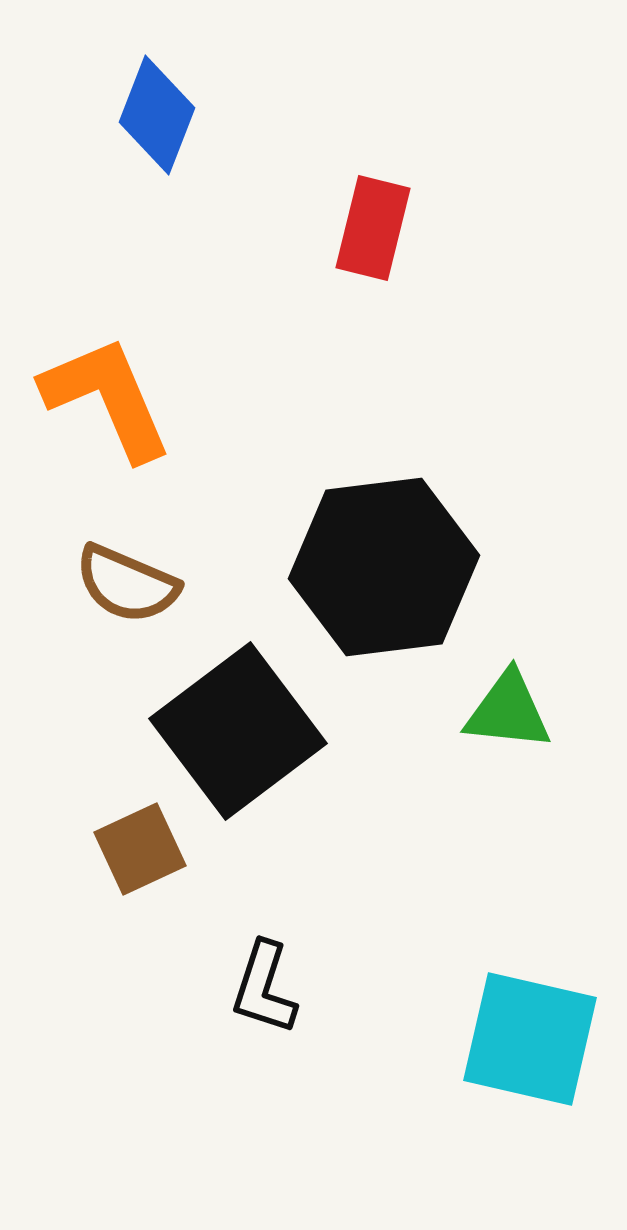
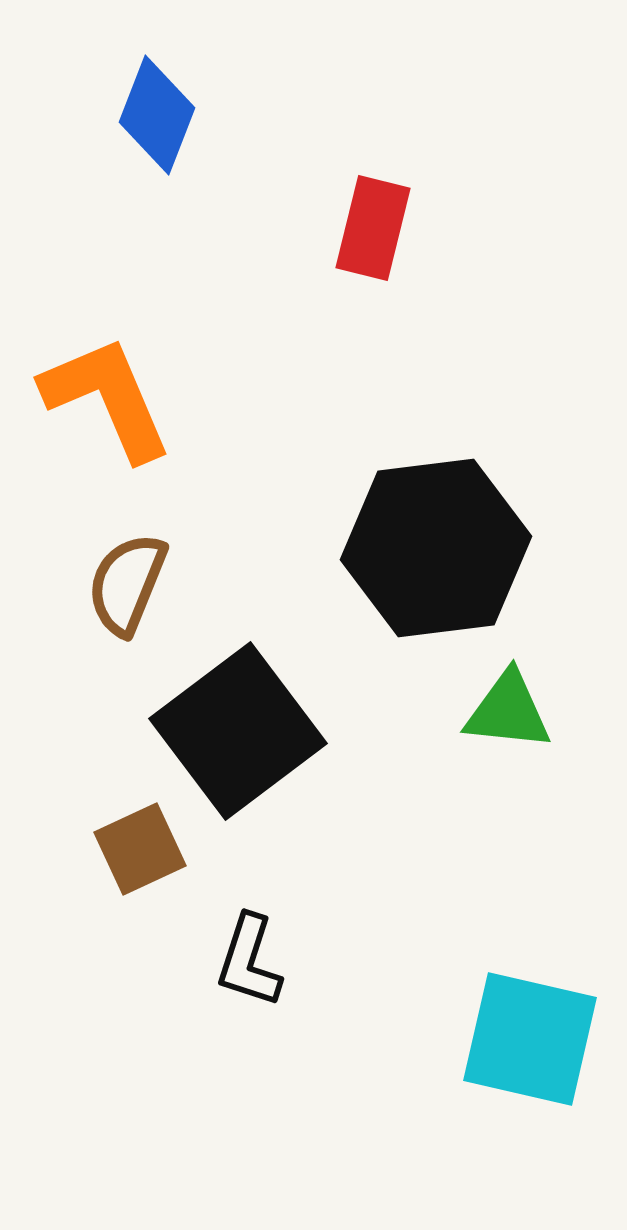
black hexagon: moved 52 px right, 19 px up
brown semicircle: rotated 89 degrees clockwise
black L-shape: moved 15 px left, 27 px up
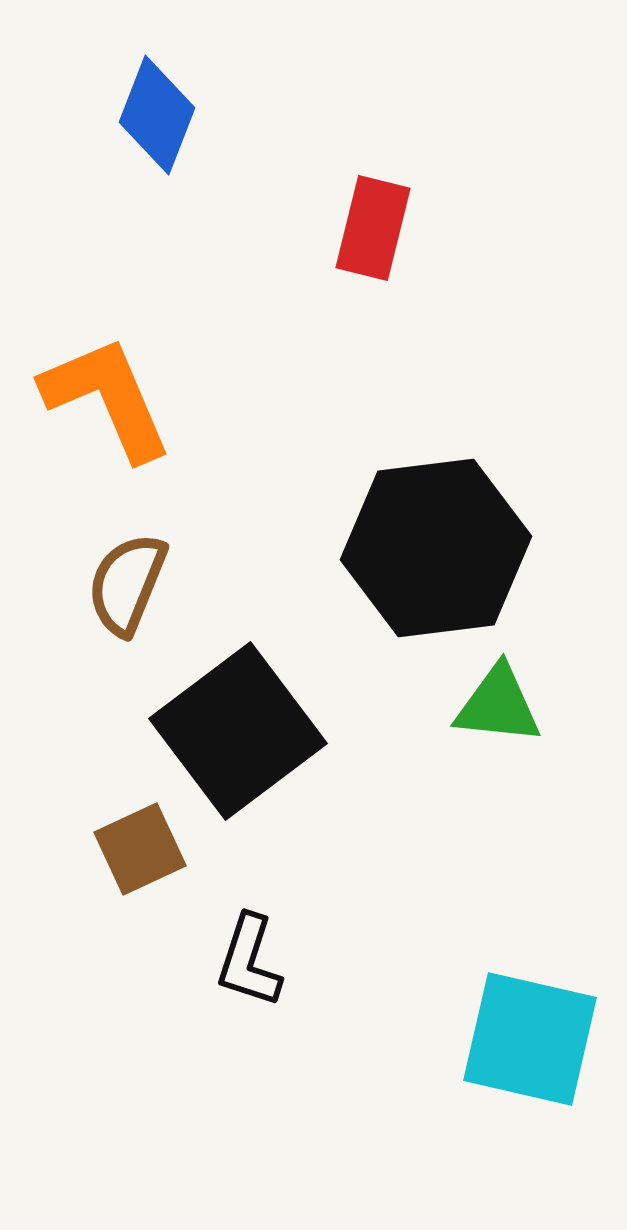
green triangle: moved 10 px left, 6 px up
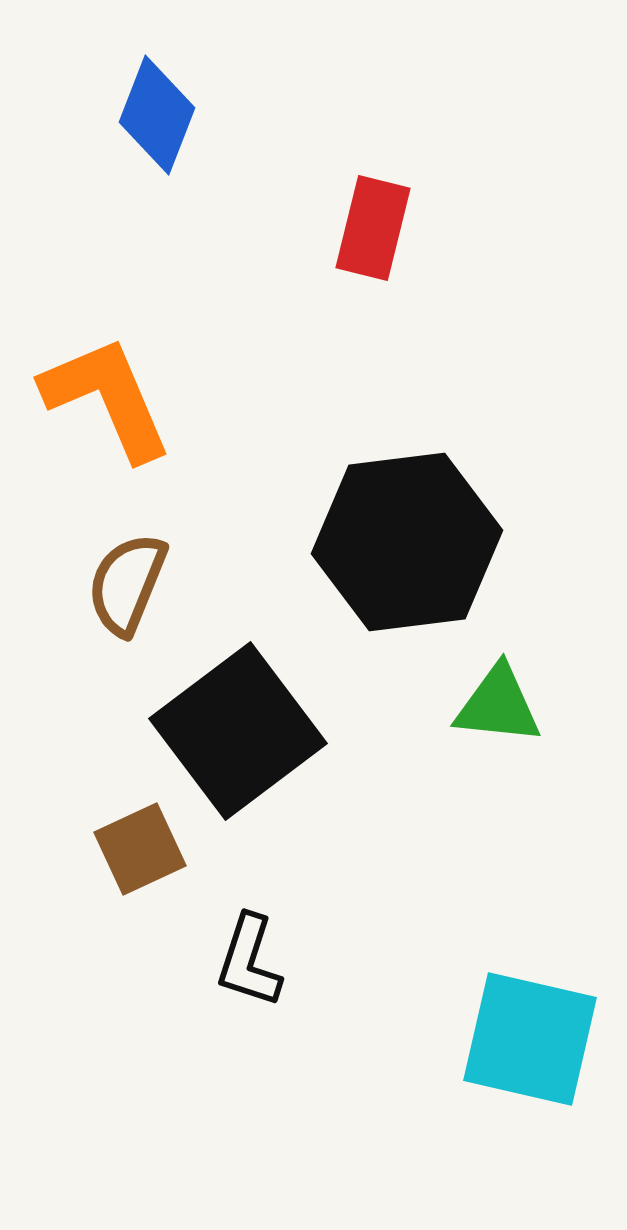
black hexagon: moved 29 px left, 6 px up
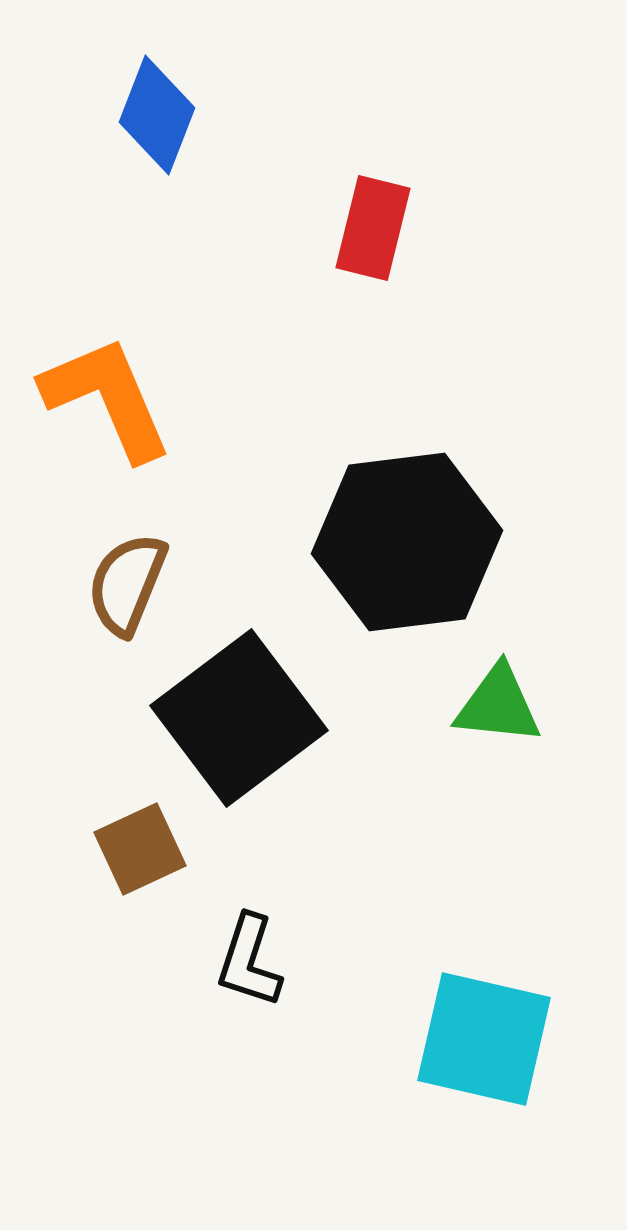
black square: moved 1 px right, 13 px up
cyan square: moved 46 px left
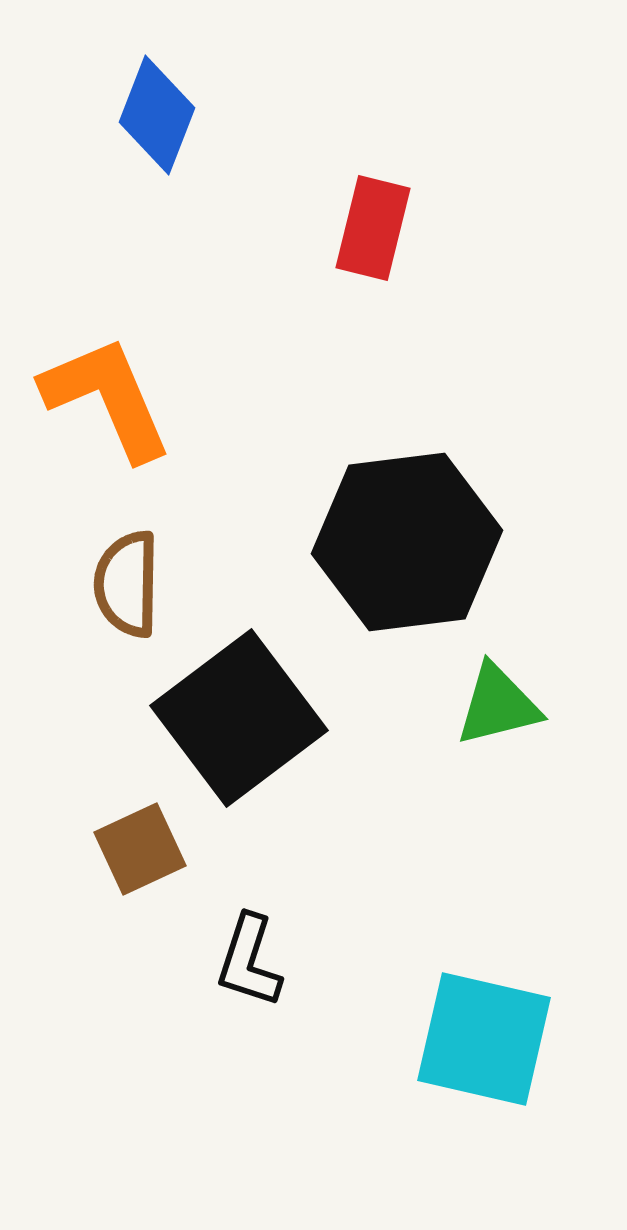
brown semicircle: rotated 21 degrees counterclockwise
green triangle: rotated 20 degrees counterclockwise
